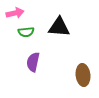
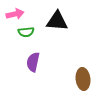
pink arrow: moved 1 px down
black triangle: moved 2 px left, 6 px up
brown ellipse: moved 4 px down
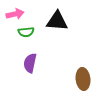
purple semicircle: moved 3 px left, 1 px down
